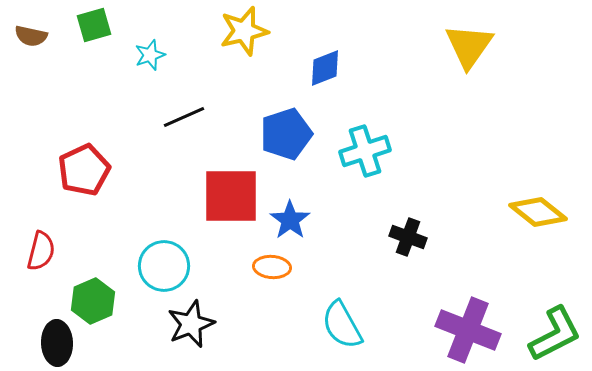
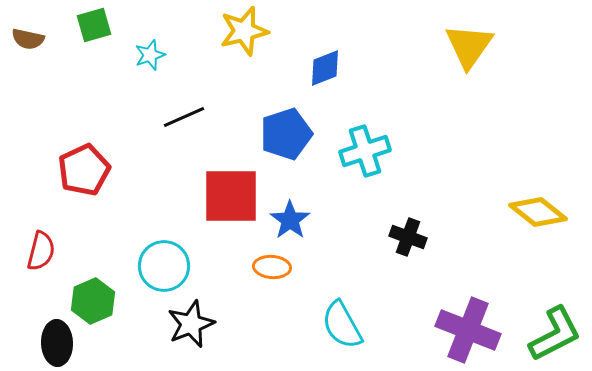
brown semicircle: moved 3 px left, 3 px down
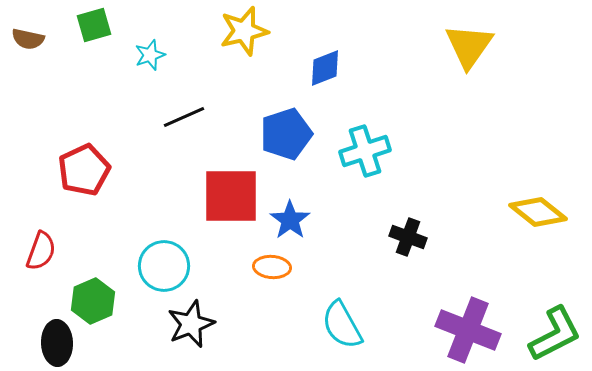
red semicircle: rotated 6 degrees clockwise
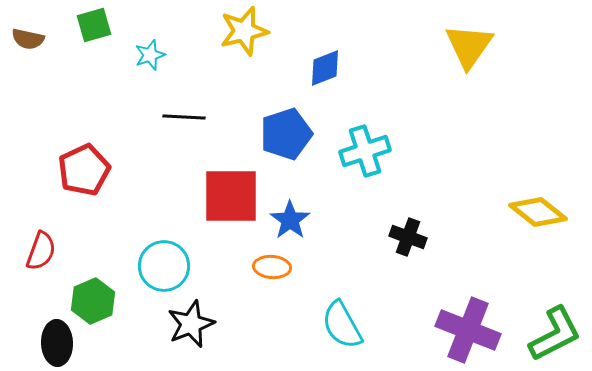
black line: rotated 27 degrees clockwise
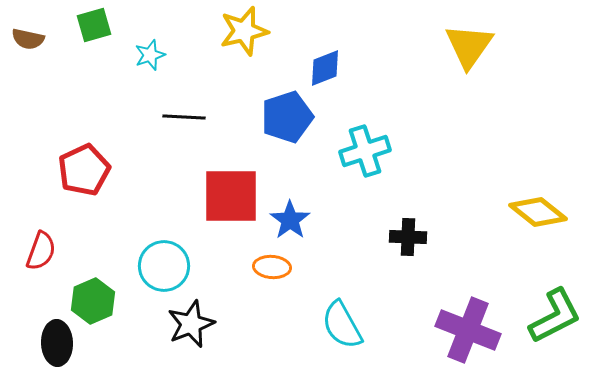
blue pentagon: moved 1 px right, 17 px up
black cross: rotated 18 degrees counterclockwise
green L-shape: moved 18 px up
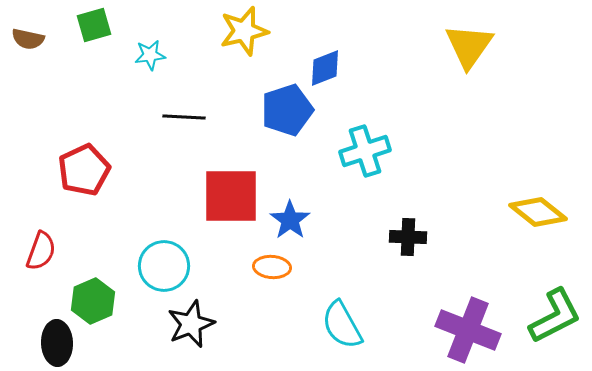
cyan star: rotated 12 degrees clockwise
blue pentagon: moved 7 px up
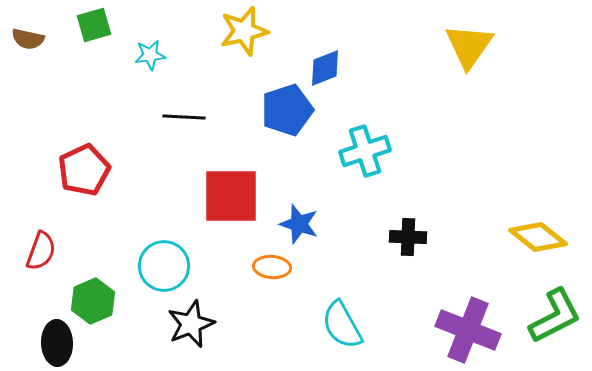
yellow diamond: moved 25 px down
blue star: moved 9 px right, 4 px down; rotated 18 degrees counterclockwise
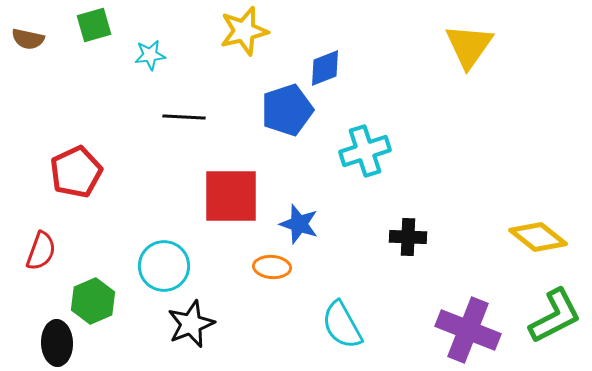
red pentagon: moved 8 px left, 2 px down
